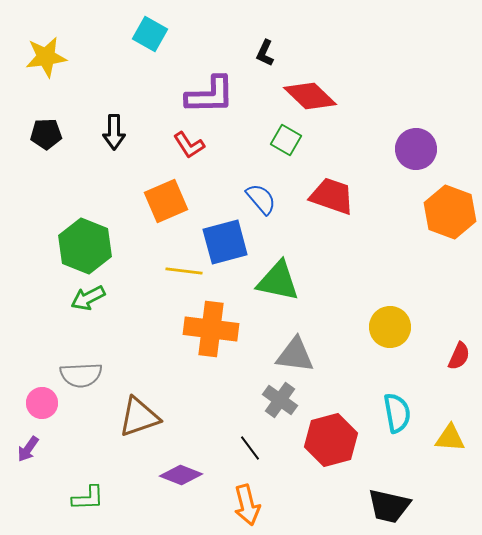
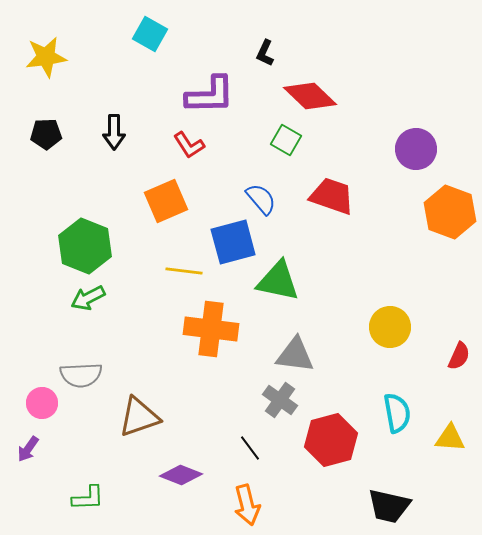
blue square: moved 8 px right
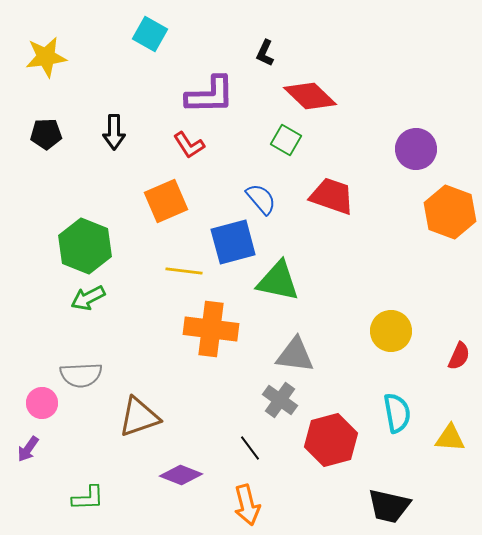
yellow circle: moved 1 px right, 4 px down
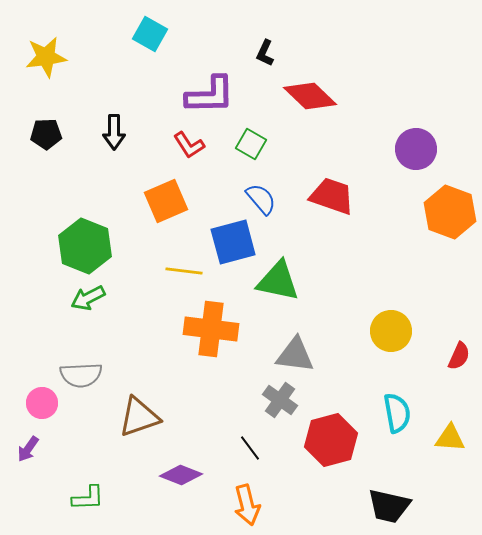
green square: moved 35 px left, 4 px down
